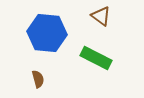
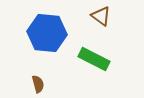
green rectangle: moved 2 px left, 1 px down
brown semicircle: moved 5 px down
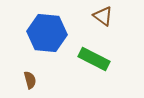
brown triangle: moved 2 px right
brown semicircle: moved 8 px left, 4 px up
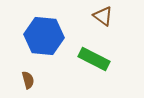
blue hexagon: moved 3 px left, 3 px down
brown semicircle: moved 2 px left
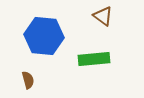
green rectangle: rotated 32 degrees counterclockwise
